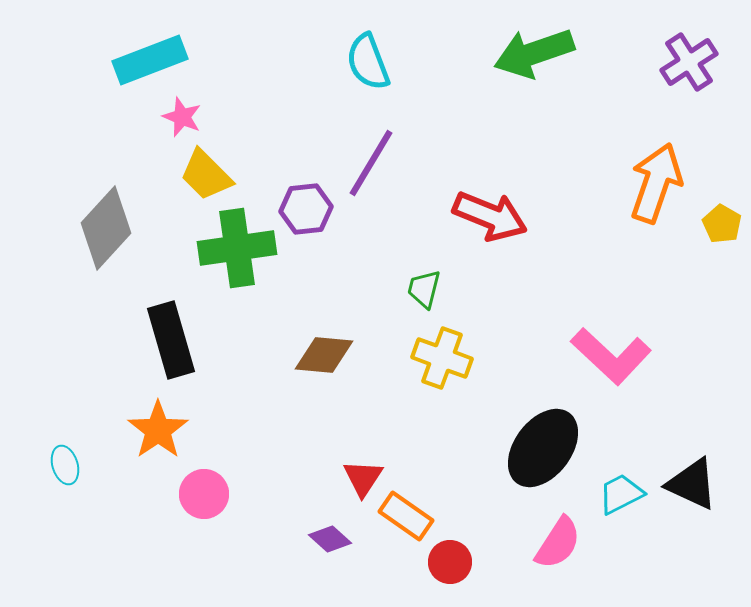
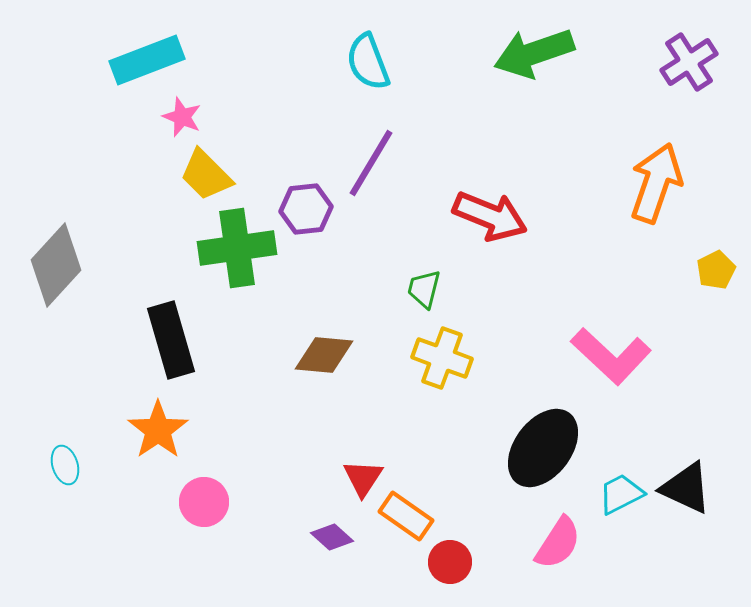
cyan rectangle: moved 3 px left
yellow pentagon: moved 6 px left, 46 px down; rotated 15 degrees clockwise
gray diamond: moved 50 px left, 37 px down
black triangle: moved 6 px left, 4 px down
pink circle: moved 8 px down
purple diamond: moved 2 px right, 2 px up
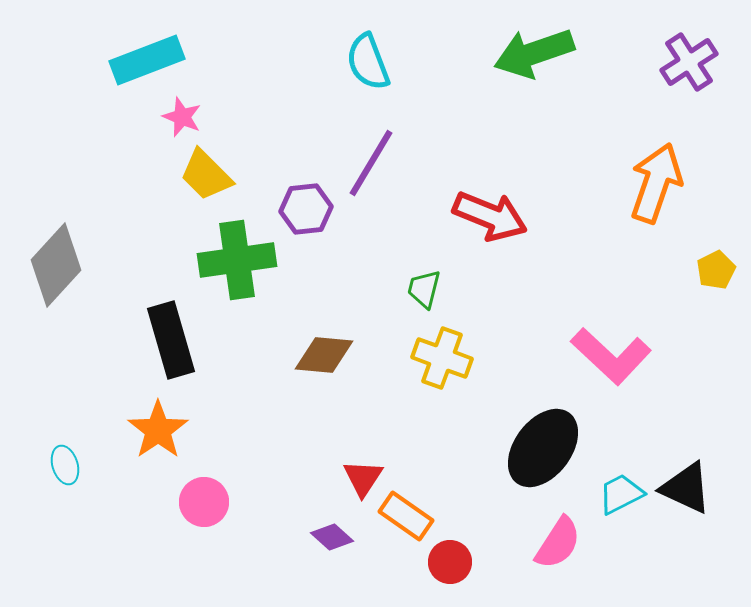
green cross: moved 12 px down
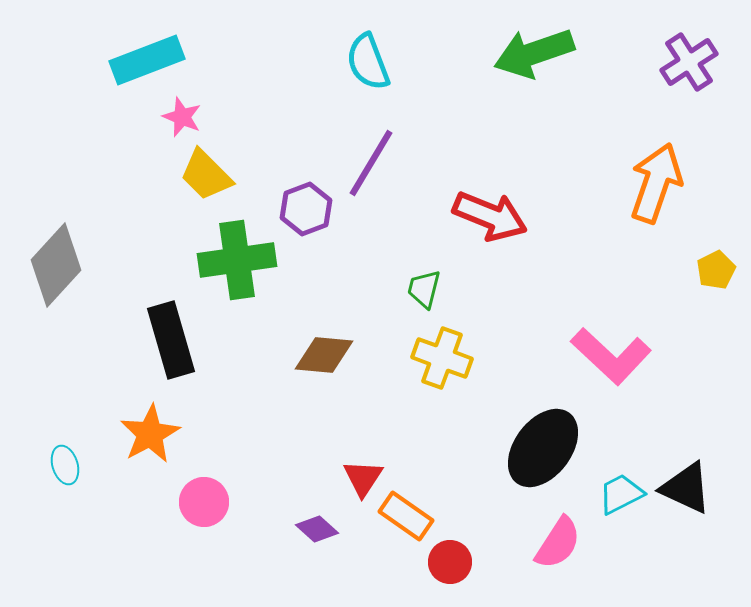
purple hexagon: rotated 15 degrees counterclockwise
orange star: moved 8 px left, 4 px down; rotated 6 degrees clockwise
purple diamond: moved 15 px left, 8 px up
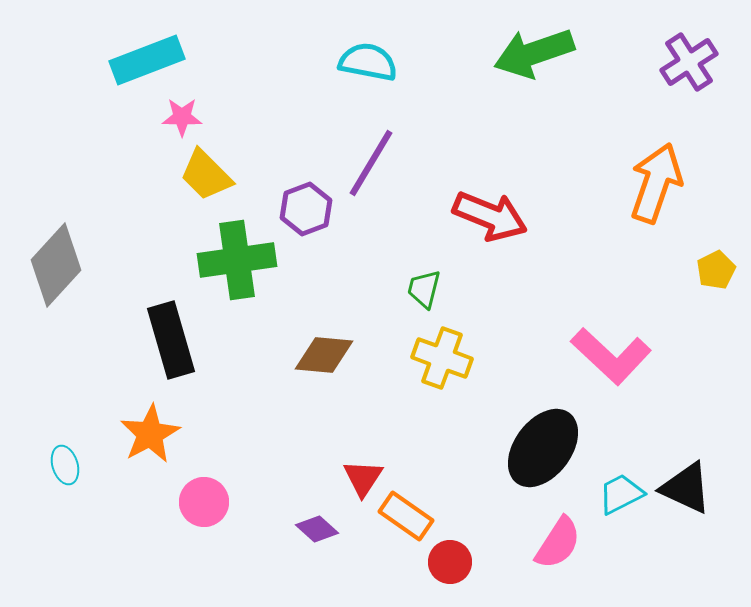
cyan semicircle: rotated 122 degrees clockwise
pink star: rotated 21 degrees counterclockwise
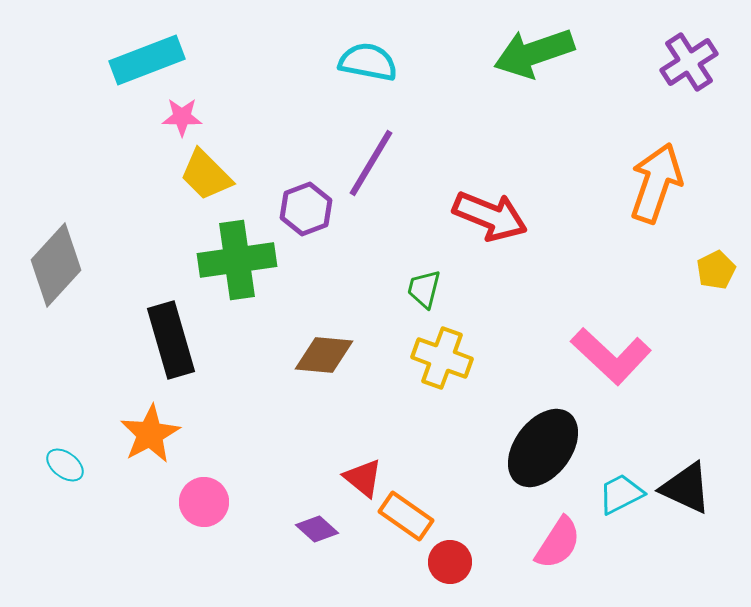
cyan ellipse: rotated 36 degrees counterclockwise
red triangle: rotated 24 degrees counterclockwise
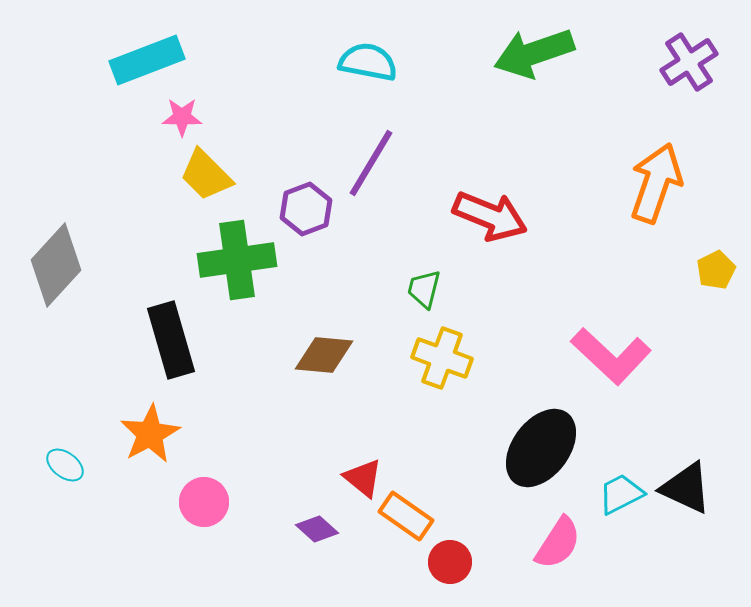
black ellipse: moved 2 px left
